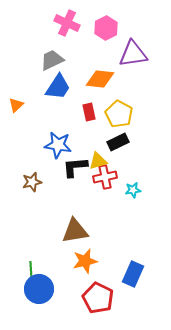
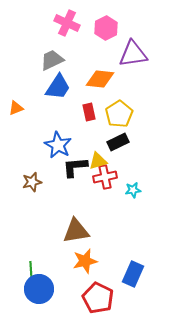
orange triangle: moved 3 px down; rotated 21 degrees clockwise
yellow pentagon: rotated 12 degrees clockwise
blue star: rotated 20 degrees clockwise
brown triangle: moved 1 px right
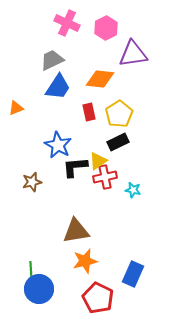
yellow triangle: rotated 18 degrees counterclockwise
cyan star: rotated 21 degrees clockwise
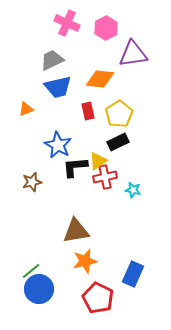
blue trapezoid: rotated 44 degrees clockwise
orange triangle: moved 10 px right, 1 px down
red rectangle: moved 1 px left, 1 px up
green line: rotated 54 degrees clockwise
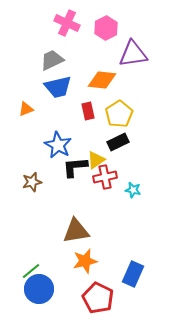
orange diamond: moved 2 px right, 1 px down
yellow triangle: moved 2 px left, 1 px up
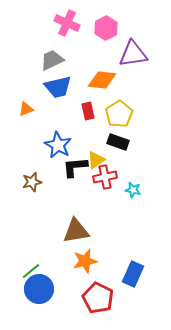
black rectangle: rotated 45 degrees clockwise
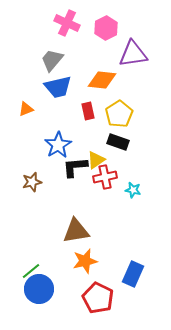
gray trapezoid: rotated 25 degrees counterclockwise
blue star: rotated 12 degrees clockwise
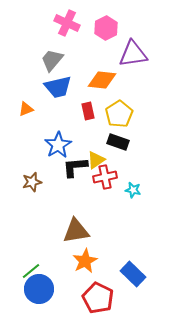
orange star: rotated 15 degrees counterclockwise
blue rectangle: rotated 70 degrees counterclockwise
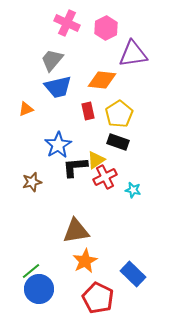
red cross: rotated 15 degrees counterclockwise
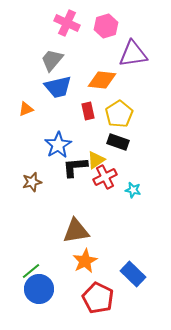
pink hexagon: moved 2 px up; rotated 10 degrees clockwise
